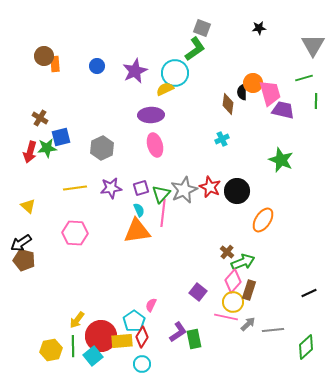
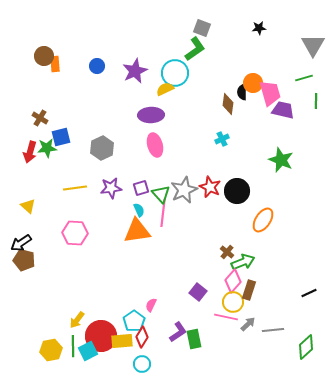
green triangle at (161, 194): rotated 24 degrees counterclockwise
cyan square at (93, 356): moved 5 px left, 5 px up; rotated 12 degrees clockwise
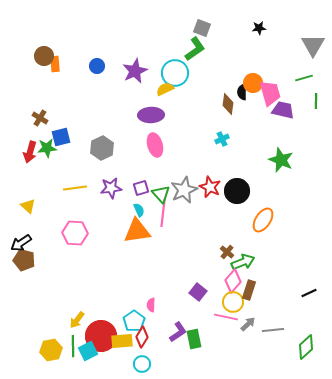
pink semicircle at (151, 305): rotated 24 degrees counterclockwise
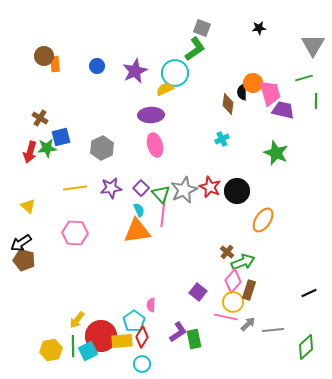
green star at (281, 160): moved 5 px left, 7 px up
purple square at (141, 188): rotated 28 degrees counterclockwise
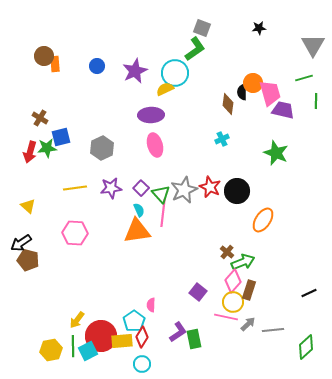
brown pentagon at (24, 260): moved 4 px right
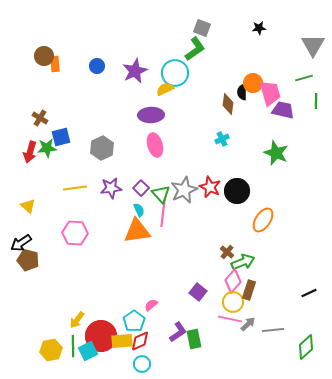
pink semicircle at (151, 305): rotated 48 degrees clockwise
pink line at (226, 317): moved 4 px right, 2 px down
red diamond at (142, 337): moved 2 px left, 4 px down; rotated 35 degrees clockwise
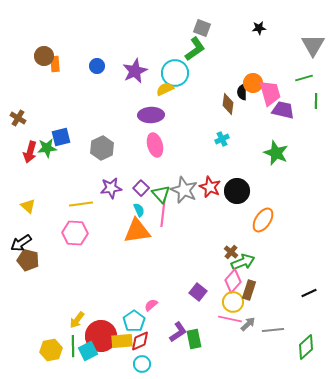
brown cross at (40, 118): moved 22 px left
yellow line at (75, 188): moved 6 px right, 16 px down
gray star at (184, 190): rotated 24 degrees counterclockwise
brown cross at (227, 252): moved 4 px right
